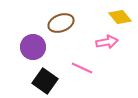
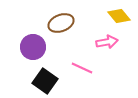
yellow diamond: moved 1 px left, 1 px up
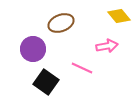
pink arrow: moved 4 px down
purple circle: moved 2 px down
black square: moved 1 px right, 1 px down
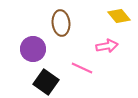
brown ellipse: rotated 75 degrees counterclockwise
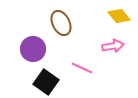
brown ellipse: rotated 20 degrees counterclockwise
pink arrow: moved 6 px right
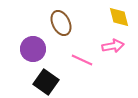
yellow diamond: moved 1 px down; rotated 25 degrees clockwise
pink line: moved 8 px up
